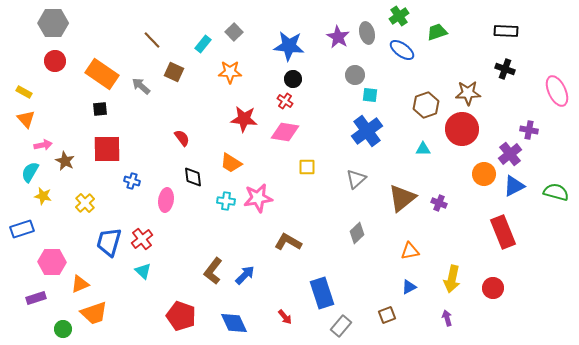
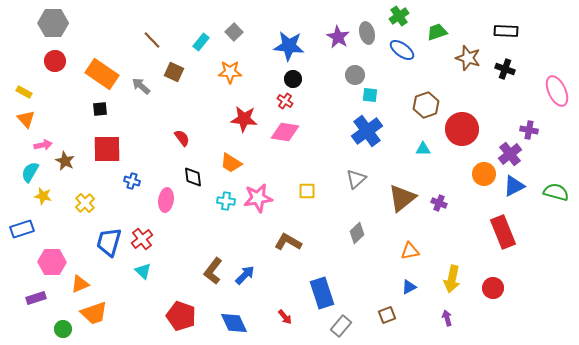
cyan rectangle at (203, 44): moved 2 px left, 2 px up
brown star at (468, 93): moved 35 px up; rotated 20 degrees clockwise
yellow square at (307, 167): moved 24 px down
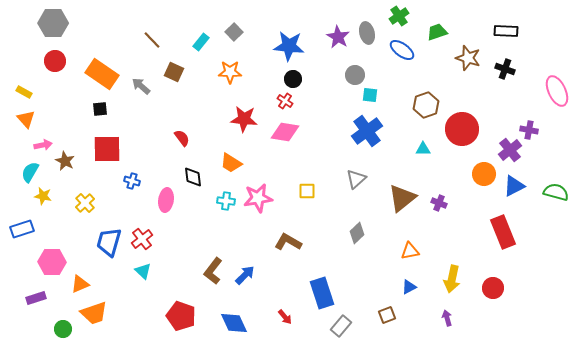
purple cross at (510, 154): moved 4 px up
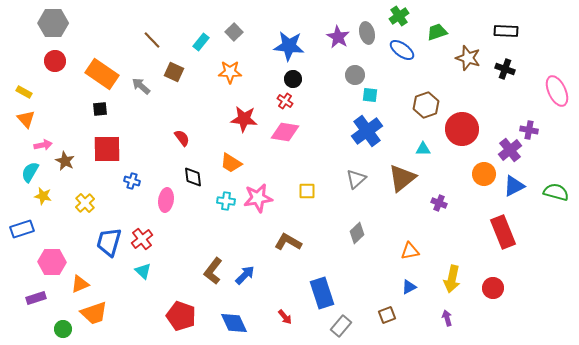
brown triangle at (402, 198): moved 20 px up
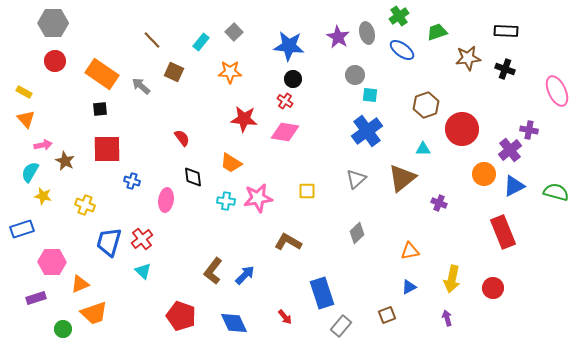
brown star at (468, 58): rotated 25 degrees counterclockwise
yellow cross at (85, 203): moved 2 px down; rotated 24 degrees counterclockwise
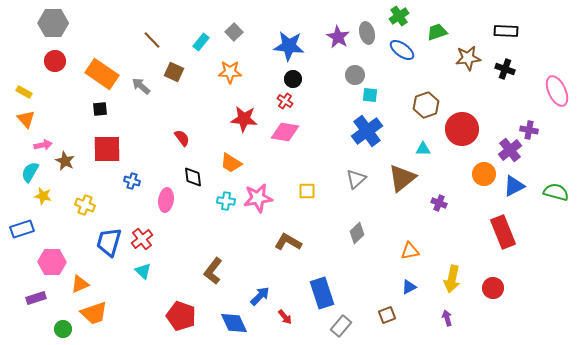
blue arrow at (245, 275): moved 15 px right, 21 px down
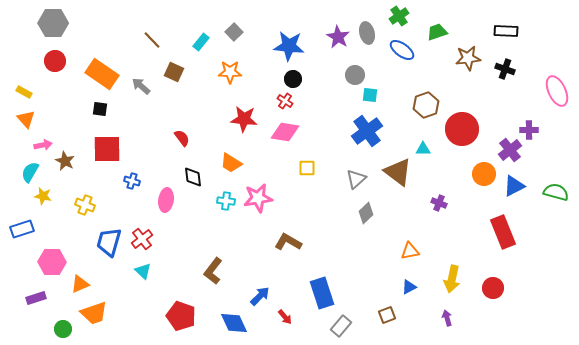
black square at (100, 109): rotated 14 degrees clockwise
purple cross at (529, 130): rotated 12 degrees counterclockwise
brown triangle at (402, 178): moved 4 px left, 6 px up; rotated 44 degrees counterclockwise
yellow square at (307, 191): moved 23 px up
gray diamond at (357, 233): moved 9 px right, 20 px up
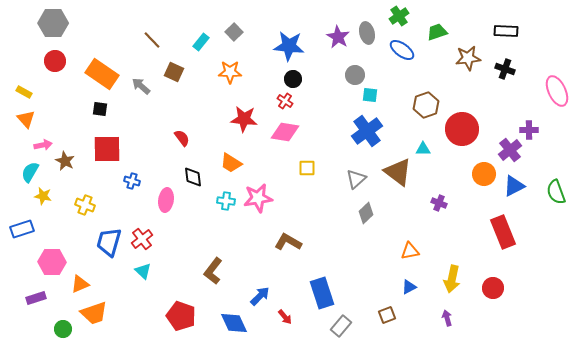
green semicircle at (556, 192): rotated 125 degrees counterclockwise
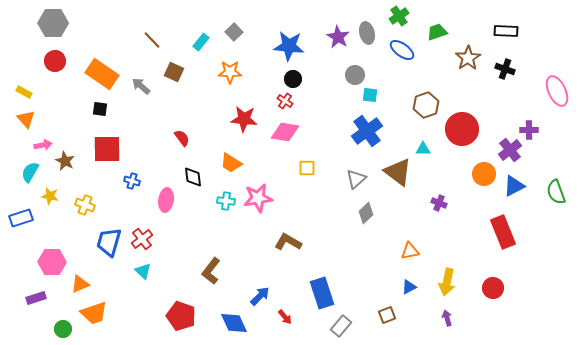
brown star at (468, 58): rotated 25 degrees counterclockwise
yellow star at (43, 196): moved 7 px right
blue rectangle at (22, 229): moved 1 px left, 11 px up
brown L-shape at (213, 271): moved 2 px left
yellow arrow at (452, 279): moved 5 px left, 3 px down
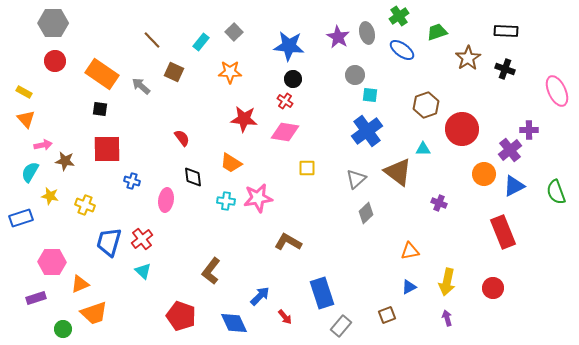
brown star at (65, 161): rotated 18 degrees counterclockwise
